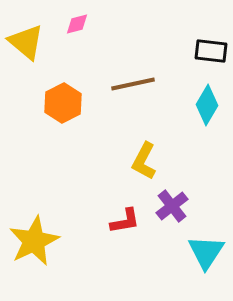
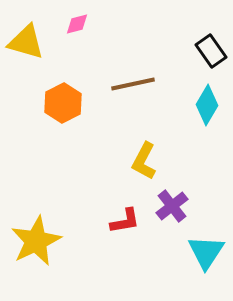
yellow triangle: rotated 24 degrees counterclockwise
black rectangle: rotated 48 degrees clockwise
yellow star: moved 2 px right
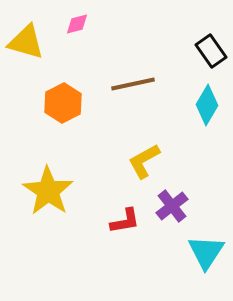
yellow L-shape: rotated 33 degrees clockwise
yellow star: moved 12 px right, 50 px up; rotated 12 degrees counterclockwise
